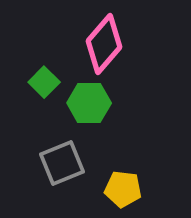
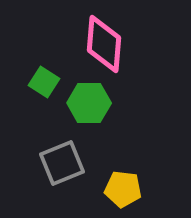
pink diamond: rotated 36 degrees counterclockwise
green square: rotated 12 degrees counterclockwise
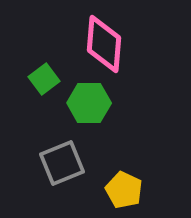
green square: moved 3 px up; rotated 20 degrees clockwise
yellow pentagon: moved 1 px right, 1 px down; rotated 18 degrees clockwise
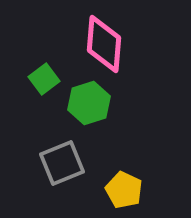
green hexagon: rotated 18 degrees counterclockwise
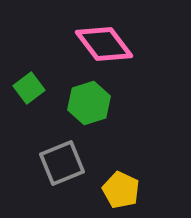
pink diamond: rotated 42 degrees counterclockwise
green square: moved 15 px left, 9 px down
yellow pentagon: moved 3 px left
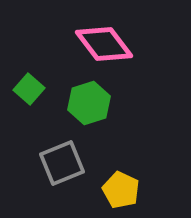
green square: moved 1 px down; rotated 12 degrees counterclockwise
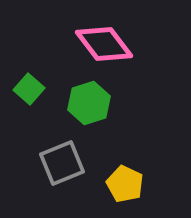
yellow pentagon: moved 4 px right, 6 px up
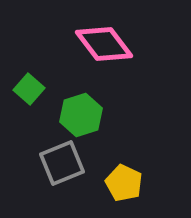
green hexagon: moved 8 px left, 12 px down
yellow pentagon: moved 1 px left, 1 px up
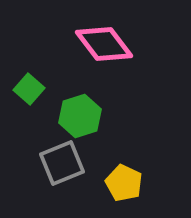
green hexagon: moved 1 px left, 1 px down
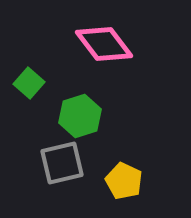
green square: moved 6 px up
gray square: rotated 9 degrees clockwise
yellow pentagon: moved 2 px up
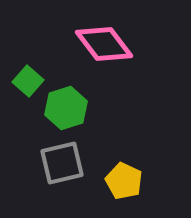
green square: moved 1 px left, 2 px up
green hexagon: moved 14 px left, 8 px up
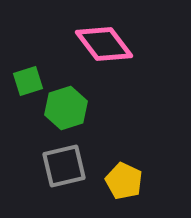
green square: rotated 32 degrees clockwise
gray square: moved 2 px right, 3 px down
